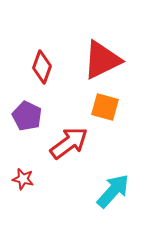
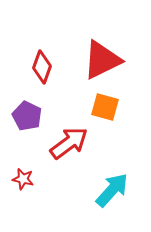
cyan arrow: moved 1 px left, 1 px up
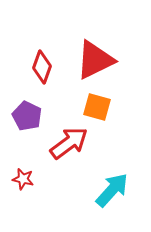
red triangle: moved 7 px left
orange square: moved 8 px left
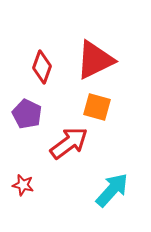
purple pentagon: moved 2 px up
red star: moved 6 px down
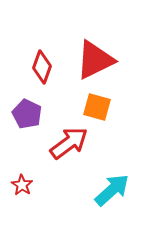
red star: moved 1 px left; rotated 20 degrees clockwise
cyan arrow: rotated 6 degrees clockwise
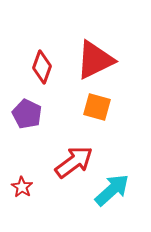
red arrow: moved 5 px right, 19 px down
red star: moved 2 px down
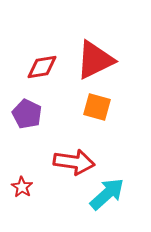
red diamond: rotated 60 degrees clockwise
red arrow: rotated 45 degrees clockwise
cyan arrow: moved 5 px left, 4 px down
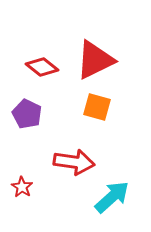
red diamond: rotated 48 degrees clockwise
cyan arrow: moved 5 px right, 3 px down
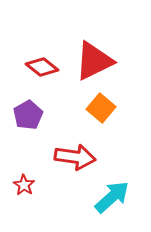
red triangle: moved 1 px left, 1 px down
orange square: moved 4 px right, 1 px down; rotated 24 degrees clockwise
purple pentagon: moved 1 px right, 1 px down; rotated 16 degrees clockwise
red arrow: moved 1 px right, 5 px up
red star: moved 2 px right, 2 px up
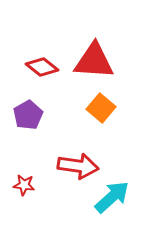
red triangle: rotated 30 degrees clockwise
red arrow: moved 3 px right, 9 px down
red star: rotated 25 degrees counterclockwise
